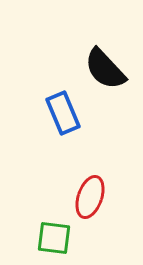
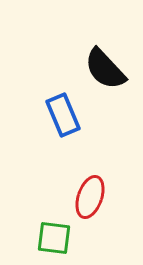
blue rectangle: moved 2 px down
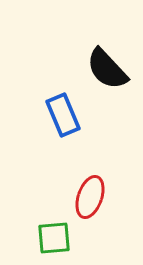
black semicircle: moved 2 px right
green square: rotated 12 degrees counterclockwise
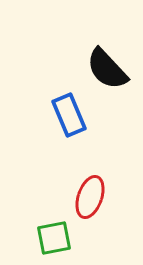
blue rectangle: moved 6 px right
green square: rotated 6 degrees counterclockwise
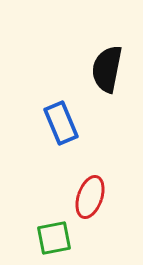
black semicircle: rotated 54 degrees clockwise
blue rectangle: moved 8 px left, 8 px down
